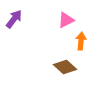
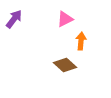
pink triangle: moved 1 px left, 1 px up
brown diamond: moved 2 px up
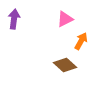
purple arrow: rotated 30 degrees counterclockwise
orange arrow: rotated 24 degrees clockwise
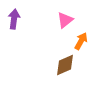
pink triangle: moved 1 px down; rotated 12 degrees counterclockwise
brown diamond: rotated 65 degrees counterclockwise
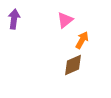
orange arrow: moved 1 px right, 1 px up
brown diamond: moved 8 px right
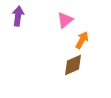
purple arrow: moved 4 px right, 3 px up
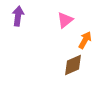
orange arrow: moved 3 px right
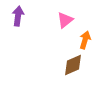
orange arrow: rotated 12 degrees counterclockwise
